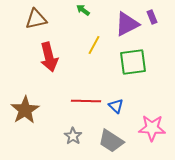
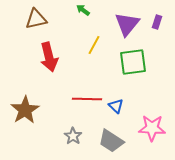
purple rectangle: moved 5 px right, 5 px down; rotated 40 degrees clockwise
purple triangle: rotated 24 degrees counterclockwise
red line: moved 1 px right, 2 px up
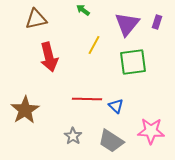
pink star: moved 1 px left, 3 px down
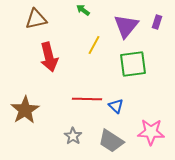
purple triangle: moved 1 px left, 2 px down
green square: moved 2 px down
pink star: moved 1 px down
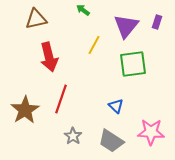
red line: moved 26 px left; rotated 72 degrees counterclockwise
